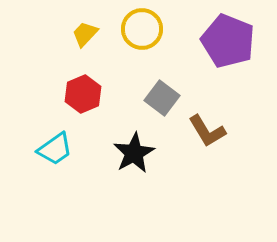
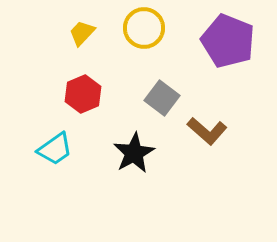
yellow circle: moved 2 px right, 1 px up
yellow trapezoid: moved 3 px left, 1 px up
brown L-shape: rotated 18 degrees counterclockwise
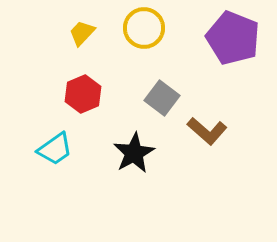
purple pentagon: moved 5 px right, 3 px up
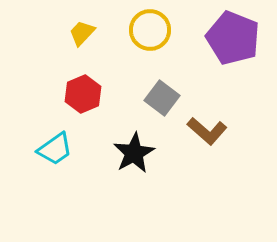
yellow circle: moved 6 px right, 2 px down
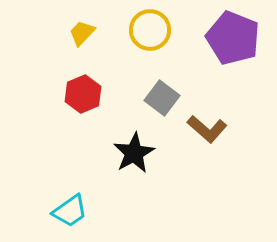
brown L-shape: moved 2 px up
cyan trapezoid: moved 15 px right, 62 px down
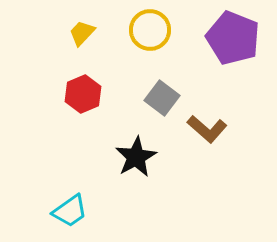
black star: moved 2 px right, 4 px down
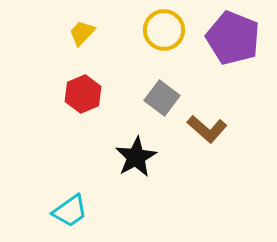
yellow circle: moved 14 px right
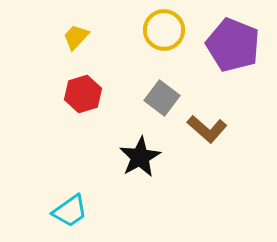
yellow trapezoid: moved 6 px left, 4 px down
purple pentagon: moved 7 px down
red hexagon: rotated 6 degrees clockwise
black star: moved 4 px right
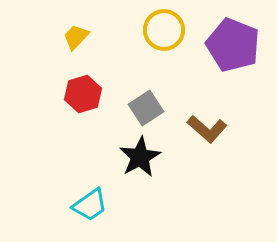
gray square: moved 16 px left, 10 px down; rotated 20 degrees clockwise
cyan trapezoid: moved 20 px right, 6 px up
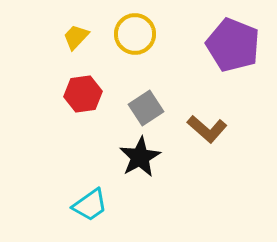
yellow circle: moved 29 px left, 4 px down
red hexagon: rotated 9 degrees clockwise
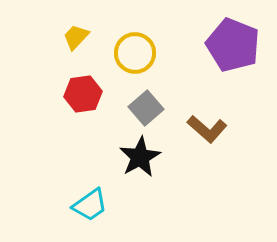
yellow circle: moved 19 px down
gray square: rotated 8 degrees counterclockwise
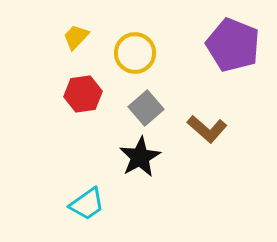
cyan trapezoid: moved 3 px left, 1 px up
